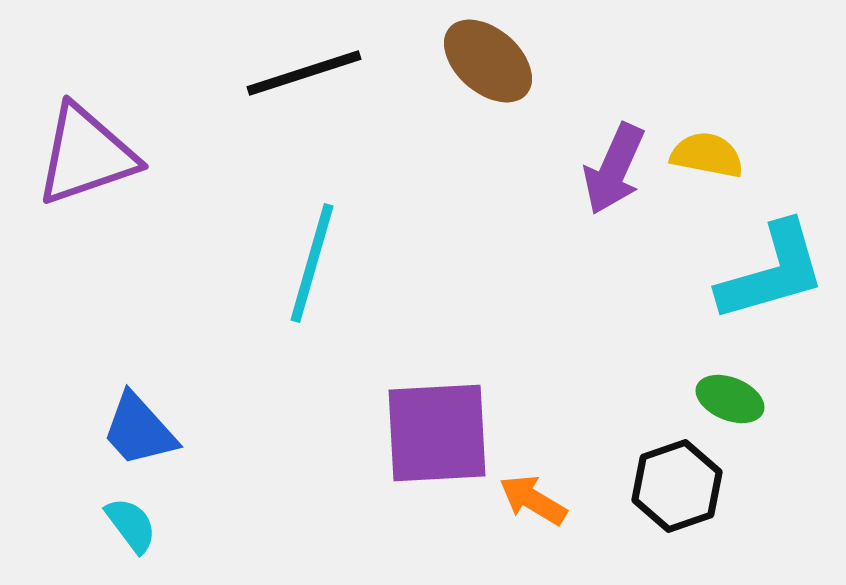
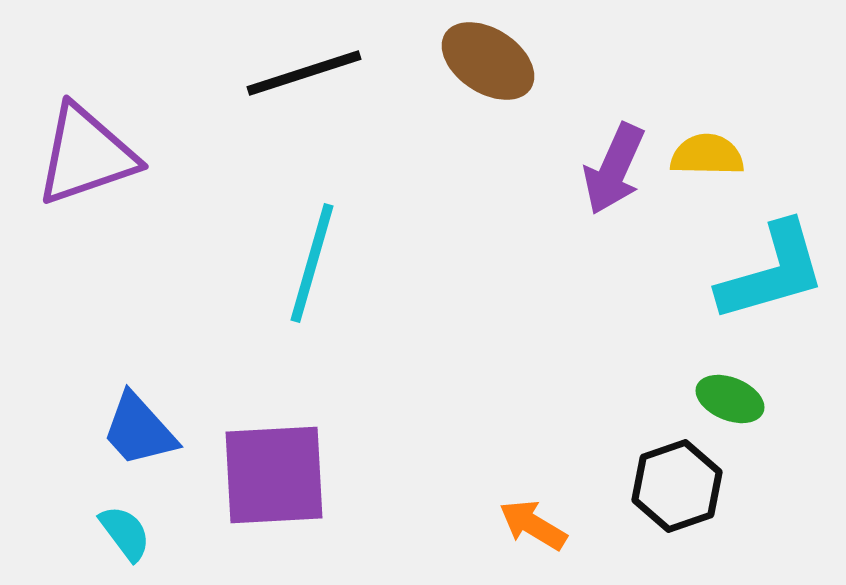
brown ellipse: rotated 8 degrees counterclockwise
yellow semicircle: rotated 10 degrees counterclockwise
purple square: moved 163 px left, 42 px down
orange arrow: moved 25 px down
cyan semicircle: moved 6 px left, 8 px down
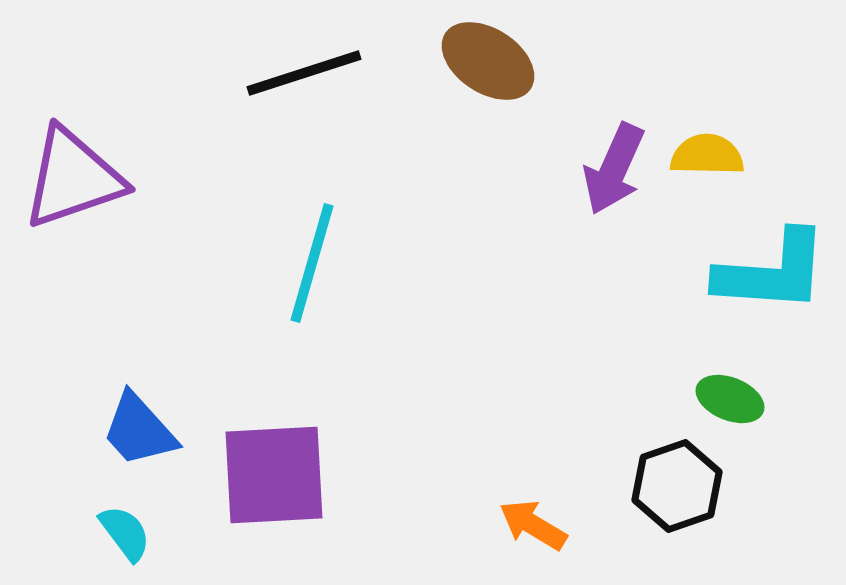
purple triangle: moved 13 px left, 23 px down
cyan L-shape: rotated 20 degrees clockwise
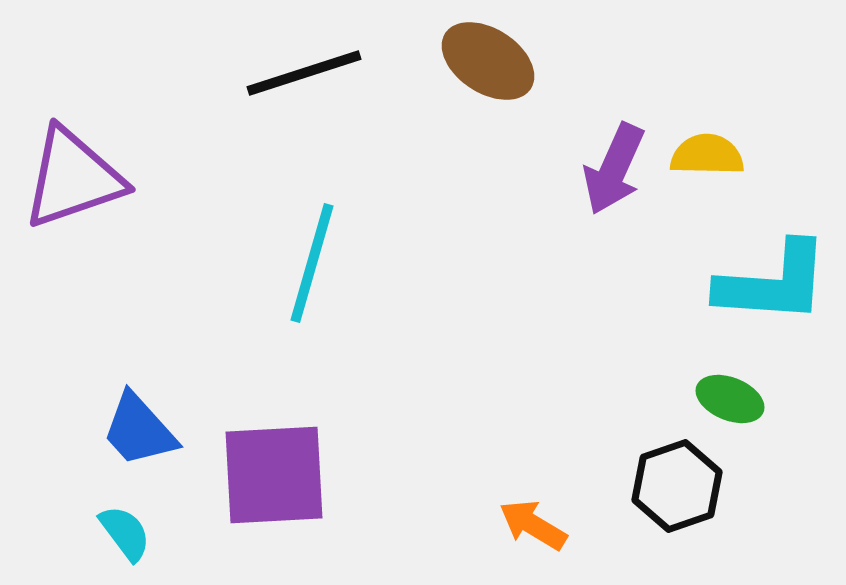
cyan L-shape: moved 1 px right, 11 px down
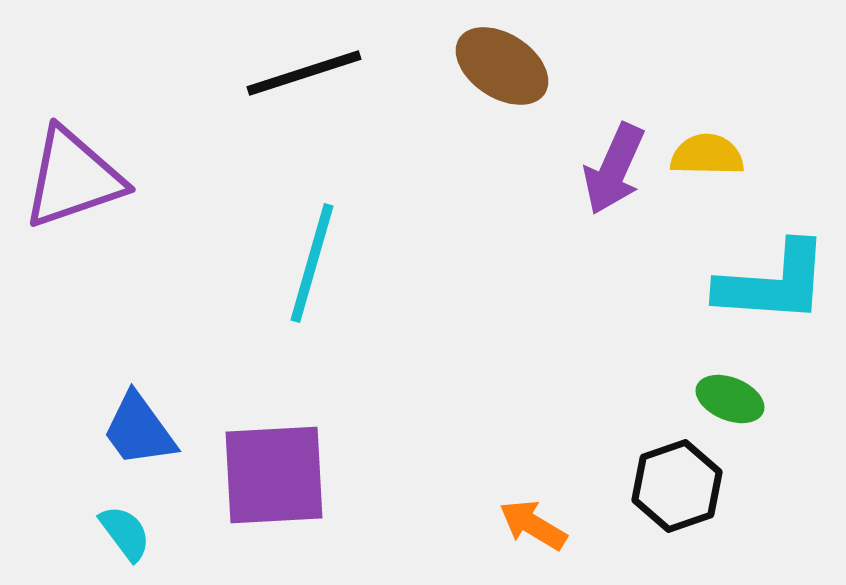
brown ellipse: moved 14 px right, 5 px down
blue trapezoid: rotated 6 degrees clockwise
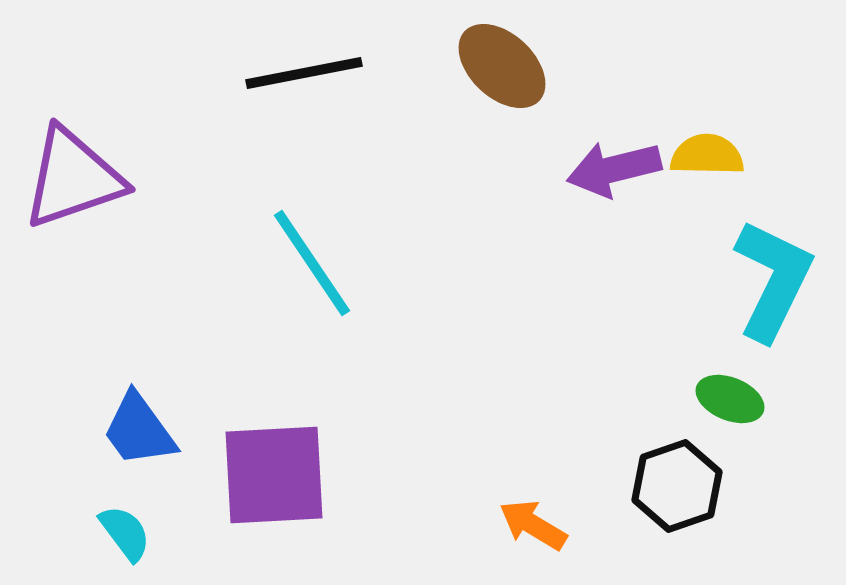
brown ellipse: rotated 10 degrees clockwise
black line: rotated 7 degrees clockwise
purple arrow: rotated 52 degrees clockwise
cyan line: rotated 50 degrees counterclockwise
cyan L-shape: moved 3 px up; rotated 68 degrees counterclockwise
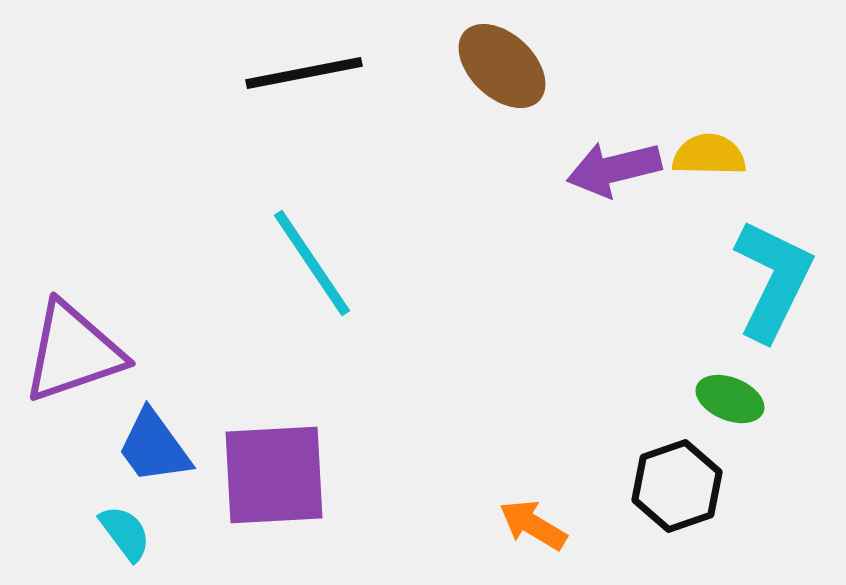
yellow semicircle: moved 2 px right
purple triangle: moved 174 px down
blue trapezoid: moved 15 px right, 17 px down
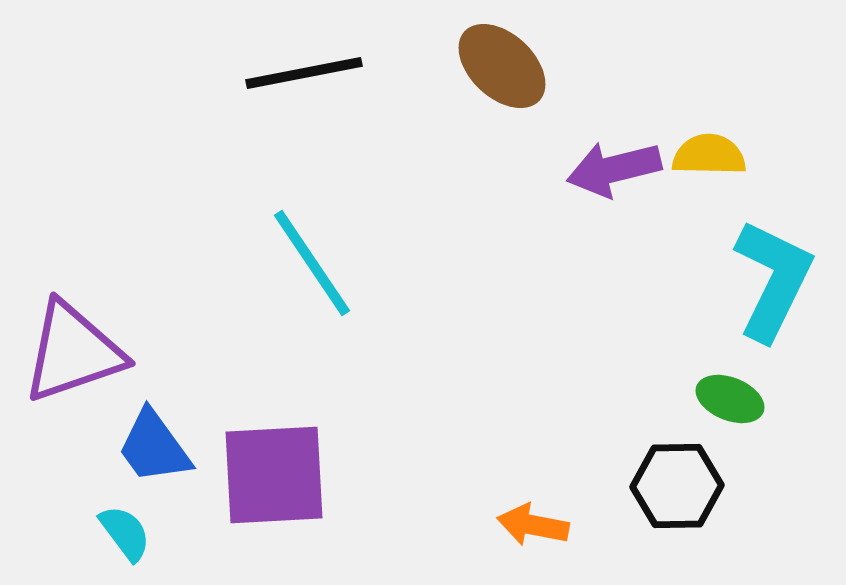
black hexagon: rotated 18 degrees clockwise
orange arrow: rotated 20 degrees counterclockwise
